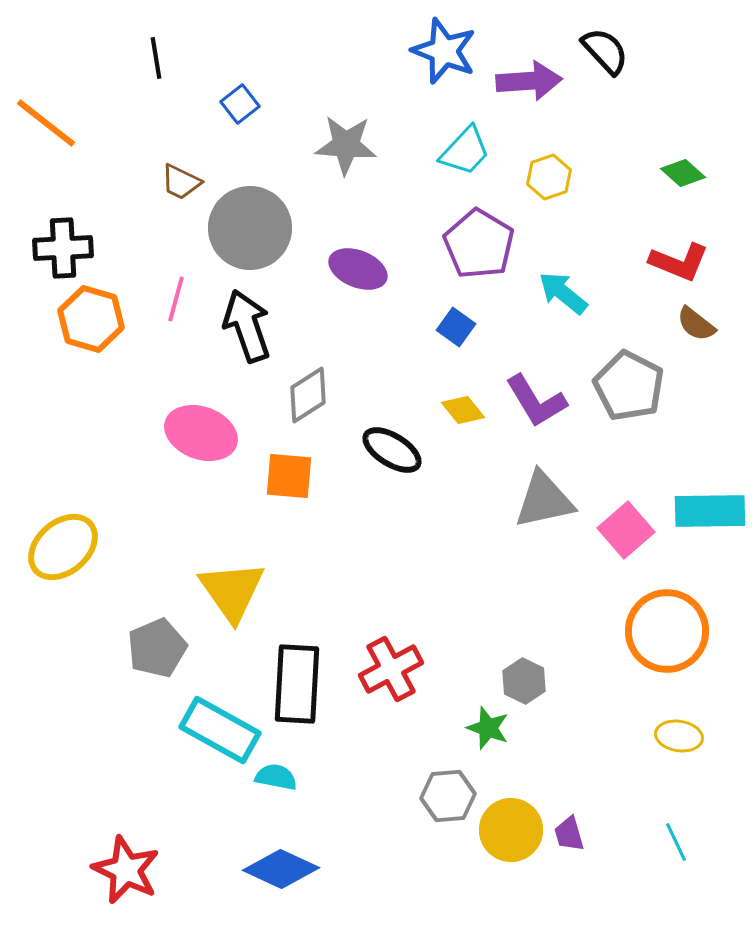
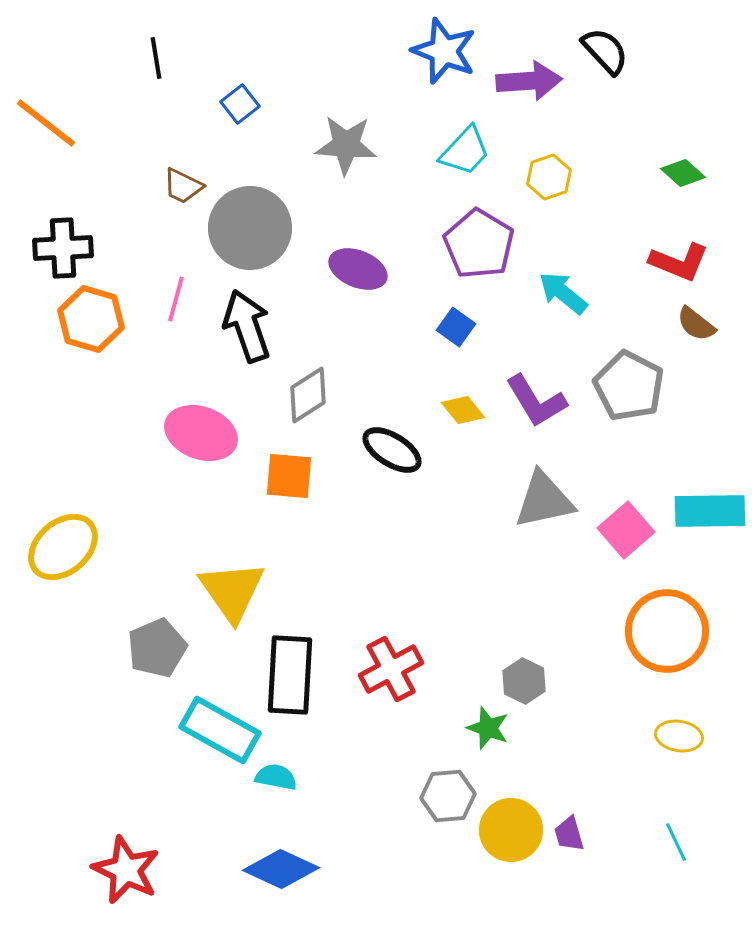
brown trapezoid at (181, 182): moved 2 px right, 4 px down
black rectangle at (297, 684): moved 7 px left, 9 px up
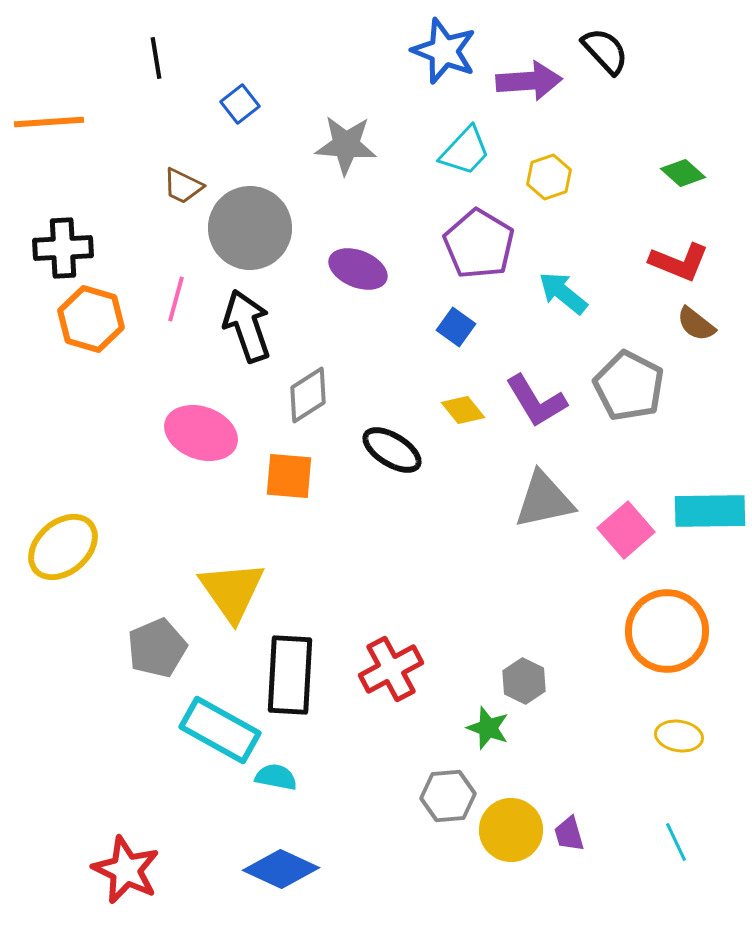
orange line at (46, 123): moved 3 px right, 1 px up; rotated 42 degrees counterclockwise
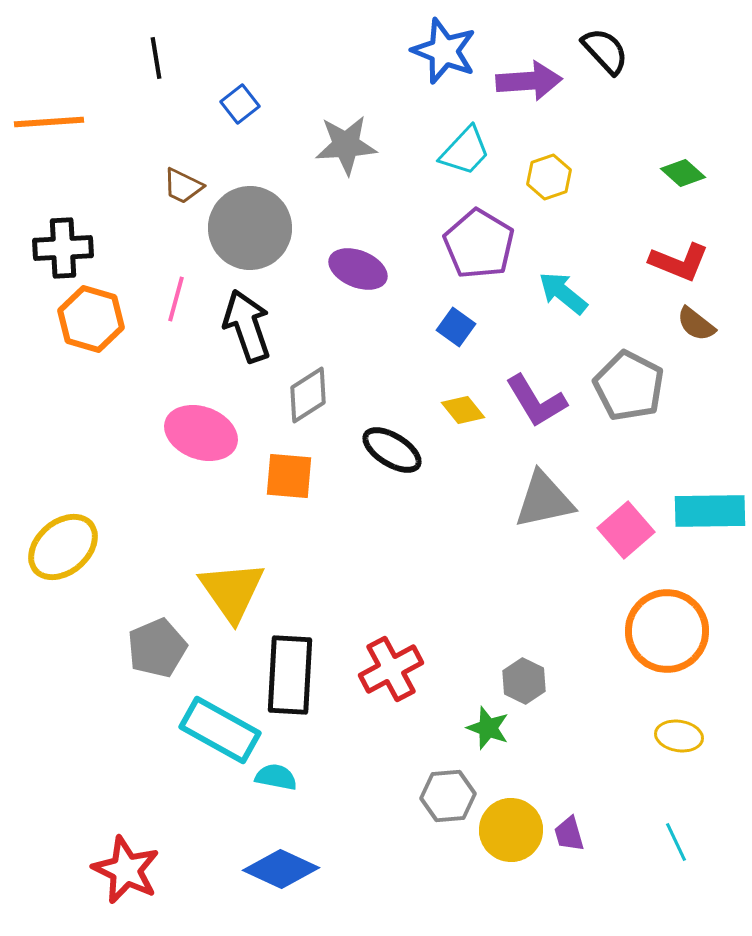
gray star at (346, 145): rotated 8 degrees counterclockwise
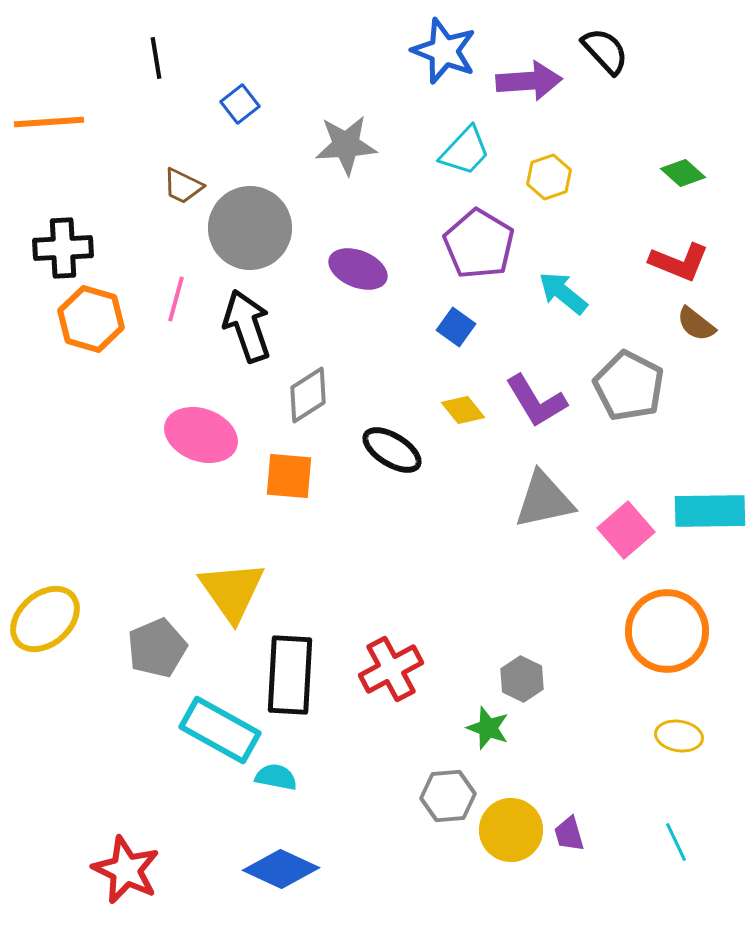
pink ellipse at (201, 433): moved 2 px down
yellow ellipse at (63, 547): moved 18 px left, 72 px down
gray hexagon at (524, 681): moved 2 px left, 2 px up
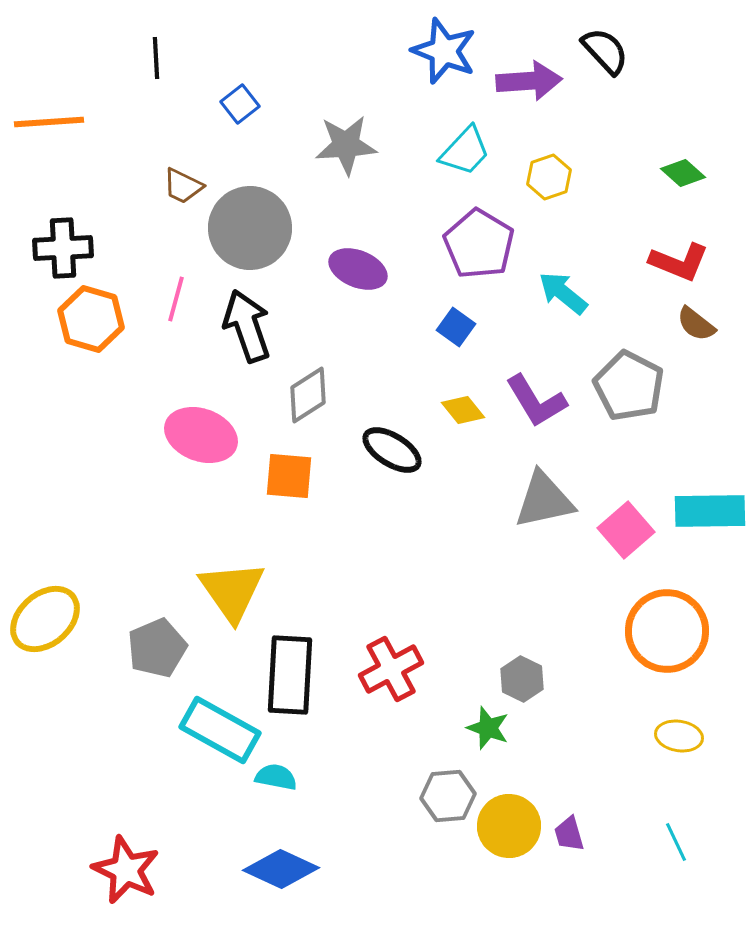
black line at (156, 58): rotated 6 degrees clockwise
yellow circle at (511, 830): moved 2 px left, 4 px up
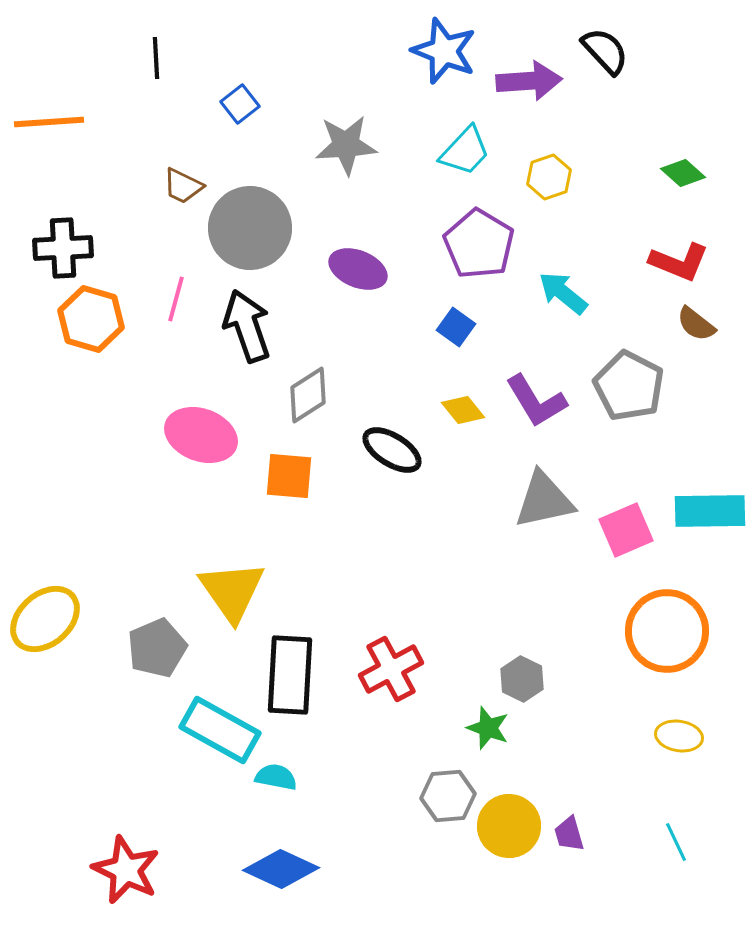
pink square at (626, 530): rotated 18 degrees clockwise
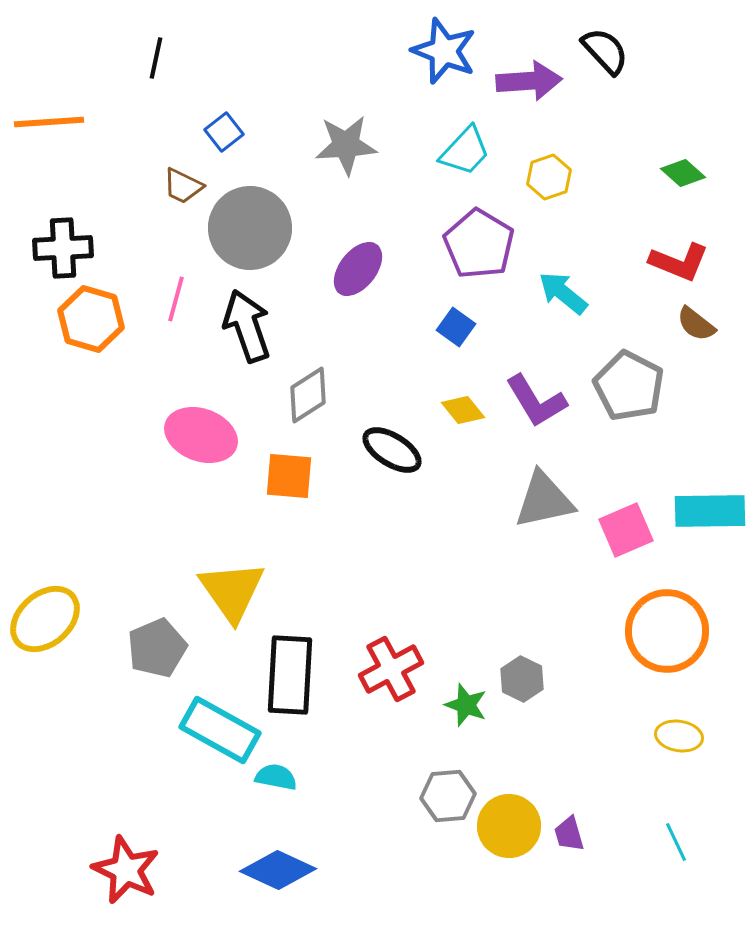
black line at (156, 58): rotated 15 degrees clockwise
blue square at (240, 104): moved 16 px left, 28 px down
purple ellipse at (358, 269): rotated 74 degrees counterclockwise
green star at (488, 728): moved 22 px left, 23 px up
blue diamond at (281, 869): moved 3 px left, 1 px down
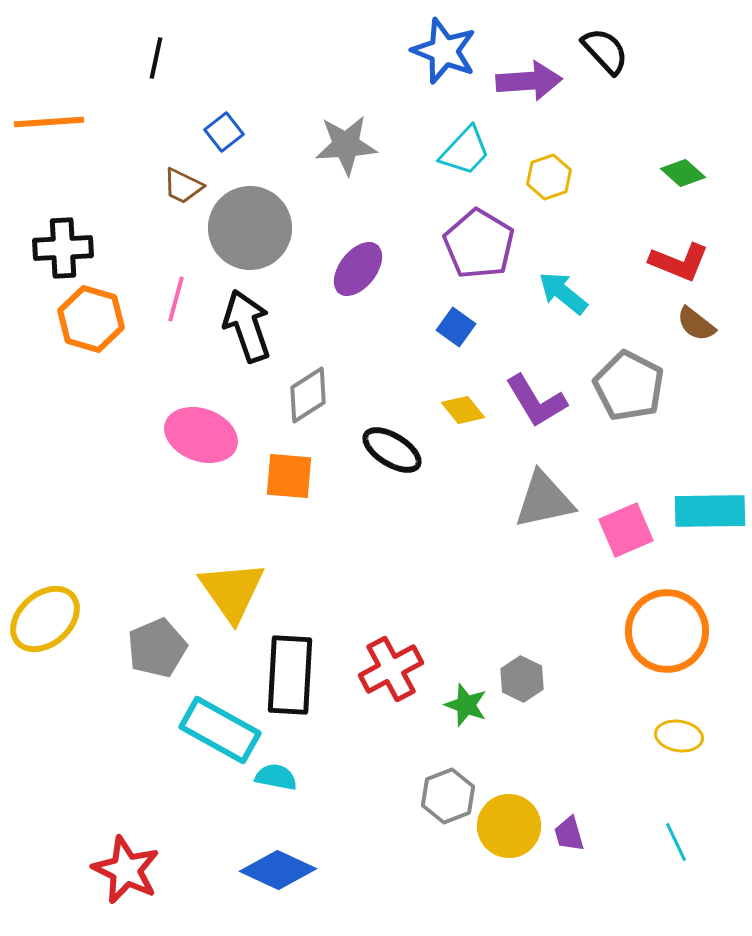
gray hexagon at (448, 796): rotated 16 degrees counterclockwise
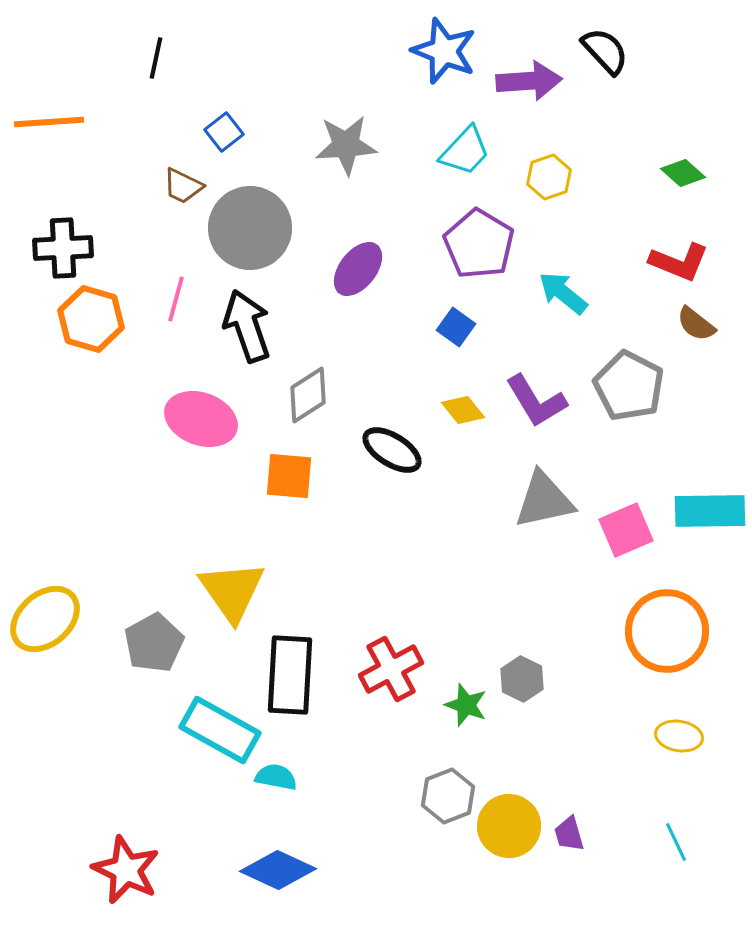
pink ellipse at (201, 435): moved 16 px up
gray pentagon at (157, 648): moved 3 px left, 5 px up; rotated 6 degrees counterclockwise
